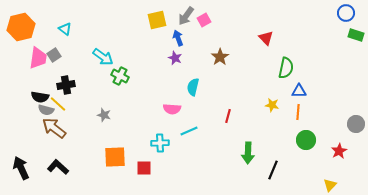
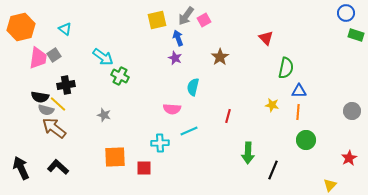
gray circle: moved 4 px left, 13 px up
red star: moved 10 px right, 7 px down
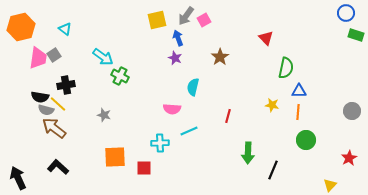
black arrow: moved 3 px left, 10 px down
